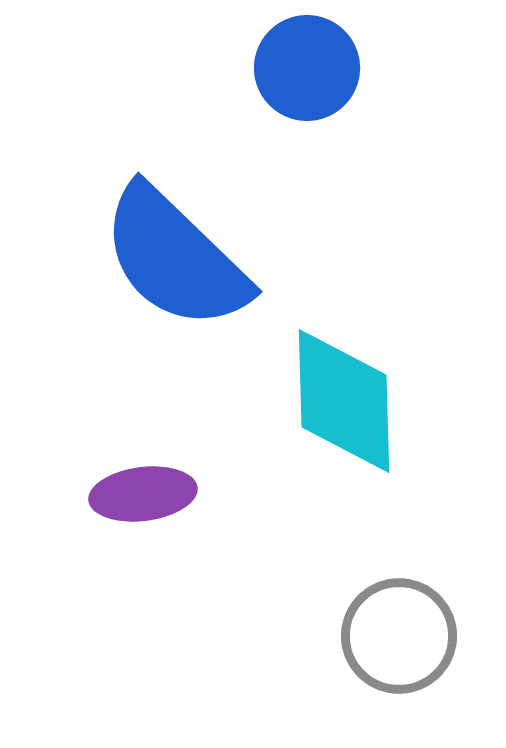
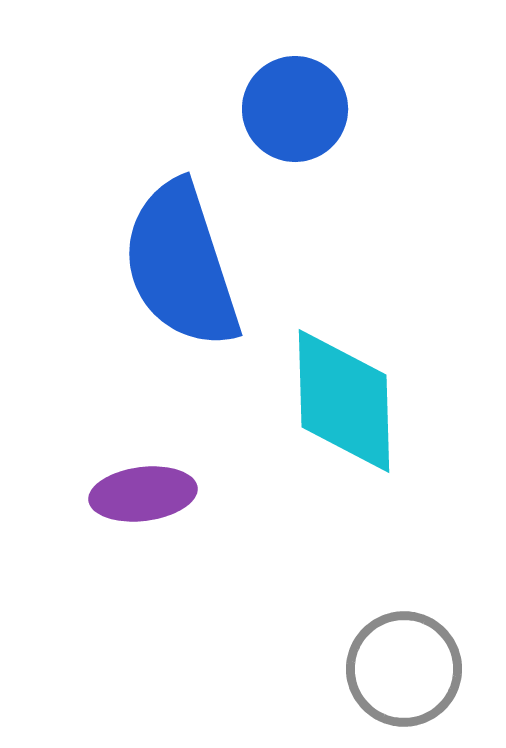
blue circle: moved 12 px left, 41 px down
blue semicircle: moved 6 px right, 7 px down; rotated 28 degrees clockwise
gray circle: moved 5 px right, 33 px down
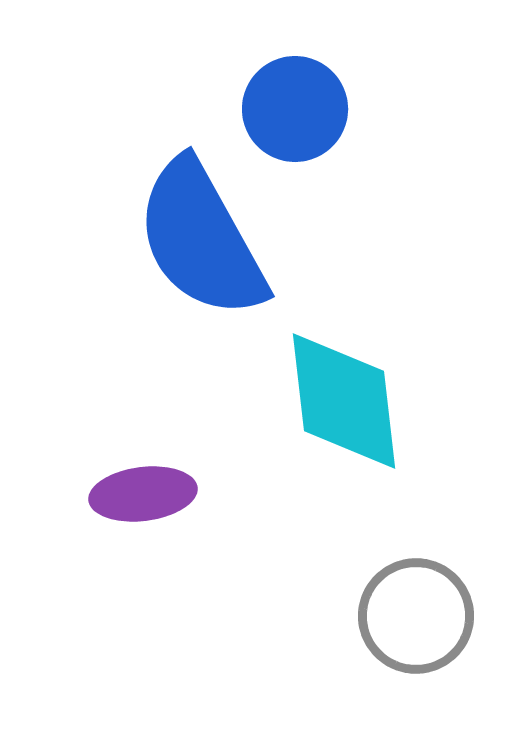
blue semicircle: moved 20 px right, 26 px up; rotated 11 degrees counterclockwise
cyan diamond: rotated 5 degrees counterclockwise
gray circle: moved 12 px right, 53 px up
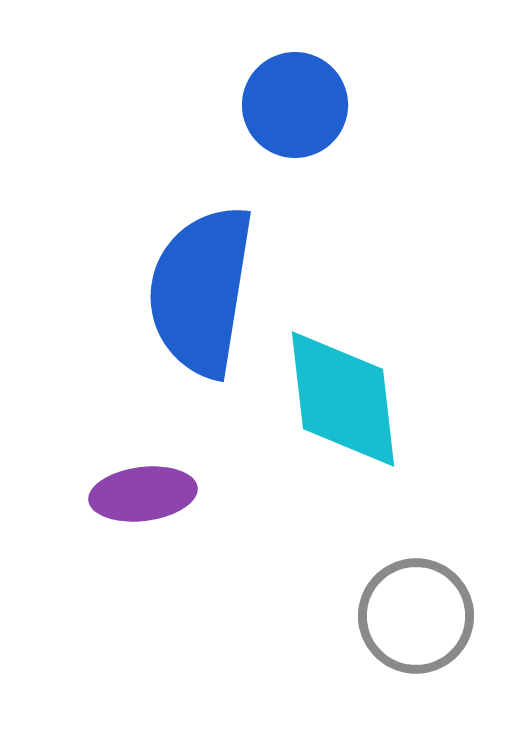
blue circle: moved 4 px up
blue semicircle: moved 52 px down; rotated 38 degrees clockwise
cyan diamond: moved 1 px left, 2 px up
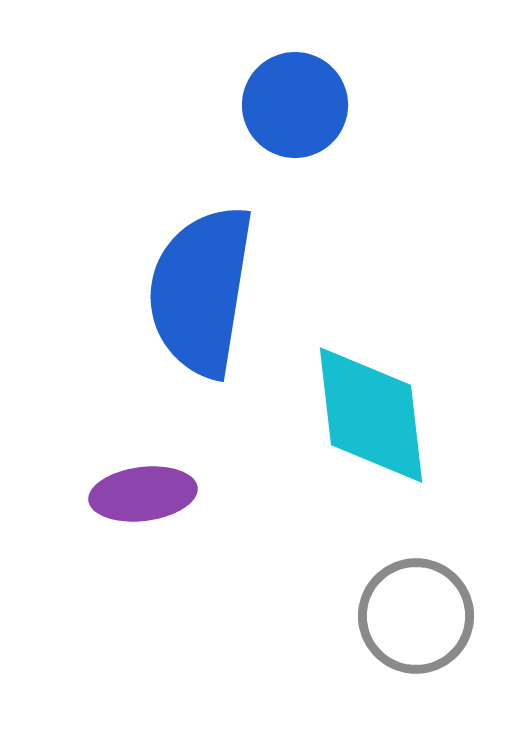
cyan diamond: moved 28 px right, 16 px down
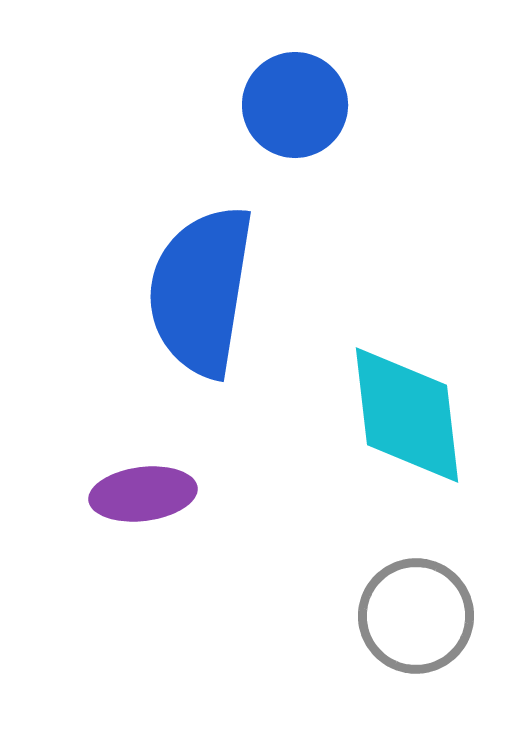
cyan diamond: moved 36 px right
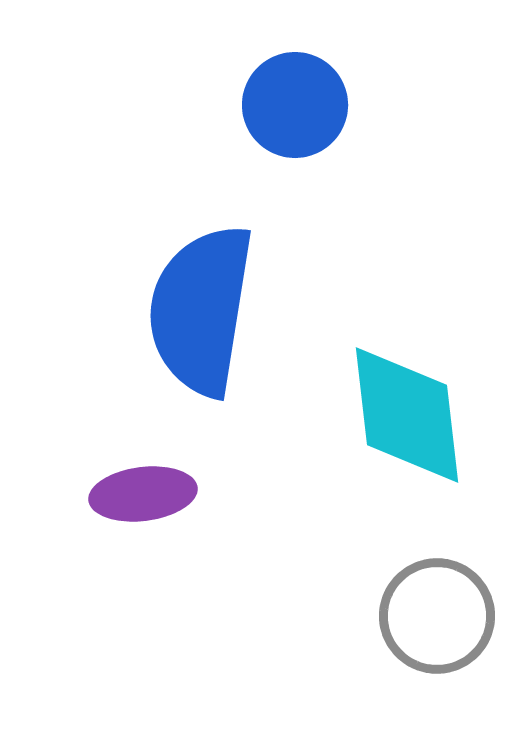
blue semicircle: moved 19 px down
gray circle: moved 21 px right
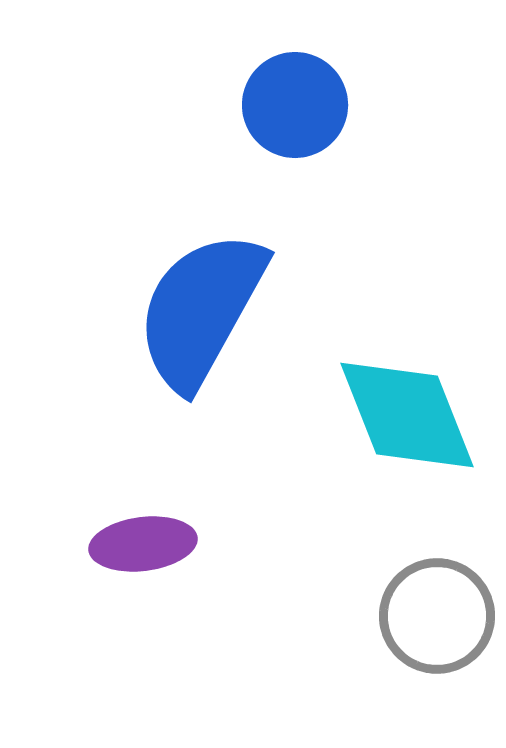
blue semicircle: rotated 20 degrees clockwise
cyan diamond: rotated 15 degrees counterclockwise
purple ellipse: moved 50 px down
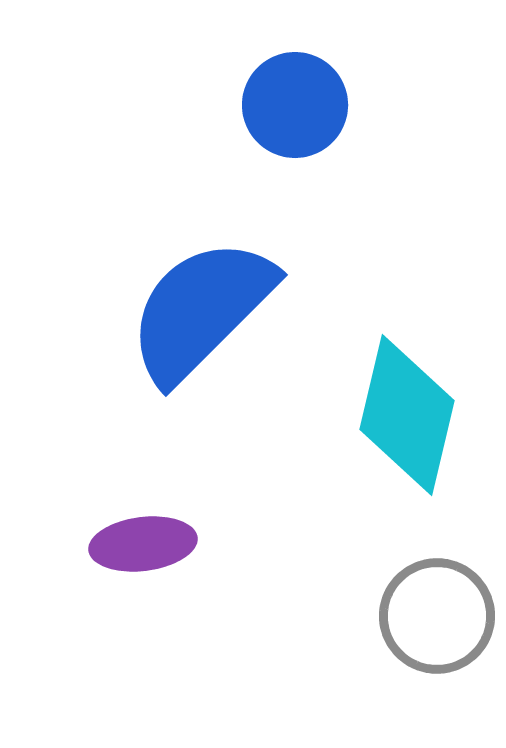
blue semicircle: rotated 16 degrees clockwise
cyan diamond: rotated 35 degrees clockwise
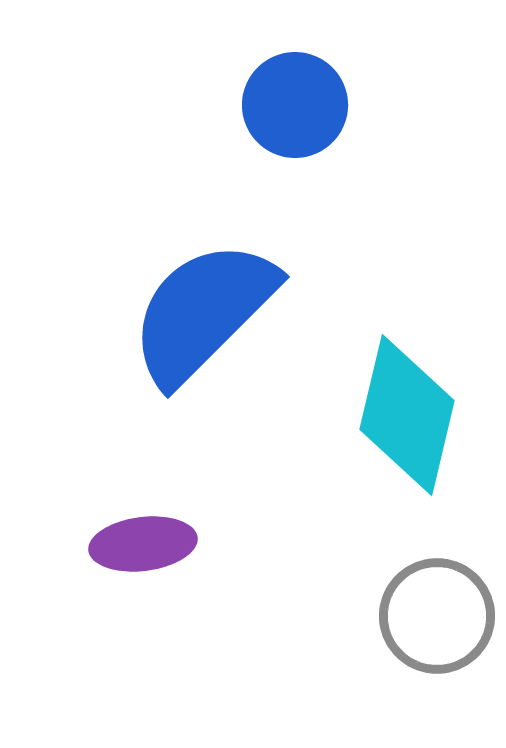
blue semicircle: moved 2 px right, 2 px down
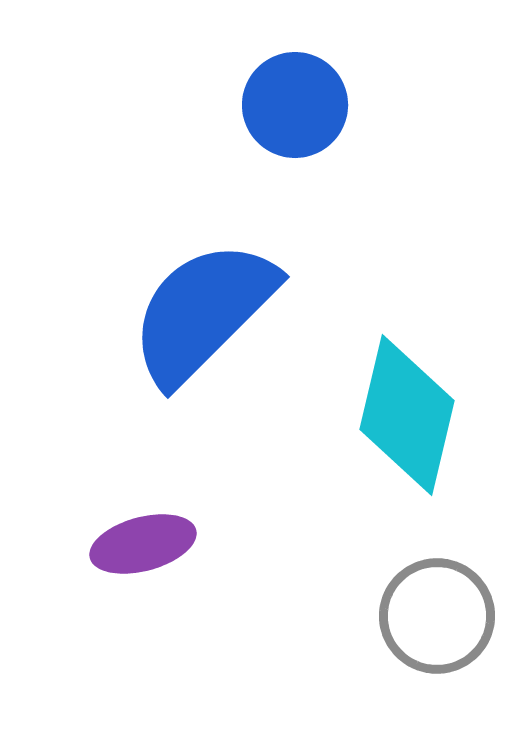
purple ellipse: rotated 8 degrees counterclockwise
